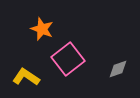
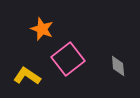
gray diamond: moved 3 px up; rotated 75 degrees counterclockwise
yellow L-shape: moved 1 px right, 1 px up
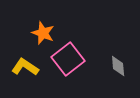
orange star: moved 1 px right, 4 px down
yellow L-shape: moved 2 px left, 9 px up
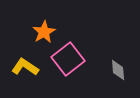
orange star: moved 1 px right, 1 px up; rotated 20 degrees clockwise
gray diamond: moved 4 px down
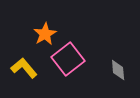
orange star: moved 1 px right, 2 px down
yellow L-shape: moved 1 px left, 1 px down; rotated 16 degrees clockwise
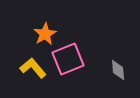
pink square: rotated 16 degrees clockwise
yellow L-shape: moved 9 px right
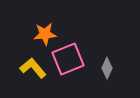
orange star: rotated 25 degrees clockwise
gray diamond: moved 11 px left, 2 px up; rotated 30 degrees clockwise
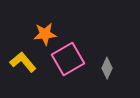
pink square: rotated 8 degrees counterclockwise
yellow L-shape: moved 10 px left, 6 px up
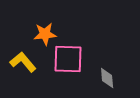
pink square: rotated 32 degrees clockwise
gray diamond: moved 10 px down; rotated 30 degrees counterclockwise
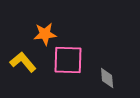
pink square: moved 1 px down
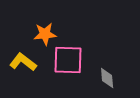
yellow L-shape: rotated 12 degrees counterclockwise
